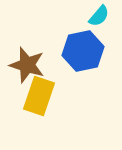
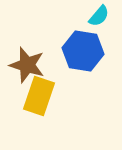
blue hexagon: rotated 21 degrees clockwise
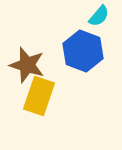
blue hexagon: rotated 12 degrees clockwise
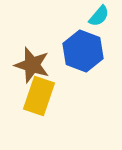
brown star: moved 5 px right
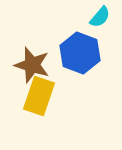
cyan semicircle: moved 1 px right, 1 px down
blue hexagon: moved 3 px left, 2 px down
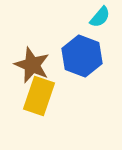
blue hexagon: moved 2 px right, 3 px down
brown star: rotated 6 degrees clockwise
